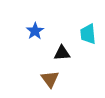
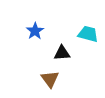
cyan trapezoid: rotated 110 degrees clockwise
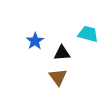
blue star: moved 10 px down
brown triangle: moved 8 px right, 2 px up
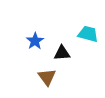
brown triangle: moved 11 px left
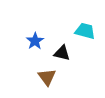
cyan trapezoid: moved 3 px left, 3 px up
black triangle: rotated 18 degrees clockwise
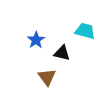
blue star: moved 1 px right, 1 px up
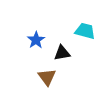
black triangle: rotated 24 degrees counterclockwise
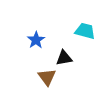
black triangle: moved 2 px right, 5 px down
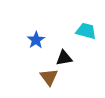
cyan trapezoid: moved 1 px right
brown triangle: moved 2 px right
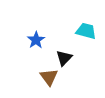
black triangle: rotated 36 degrees counterclockwise
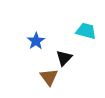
blue star: moved 1 px down
